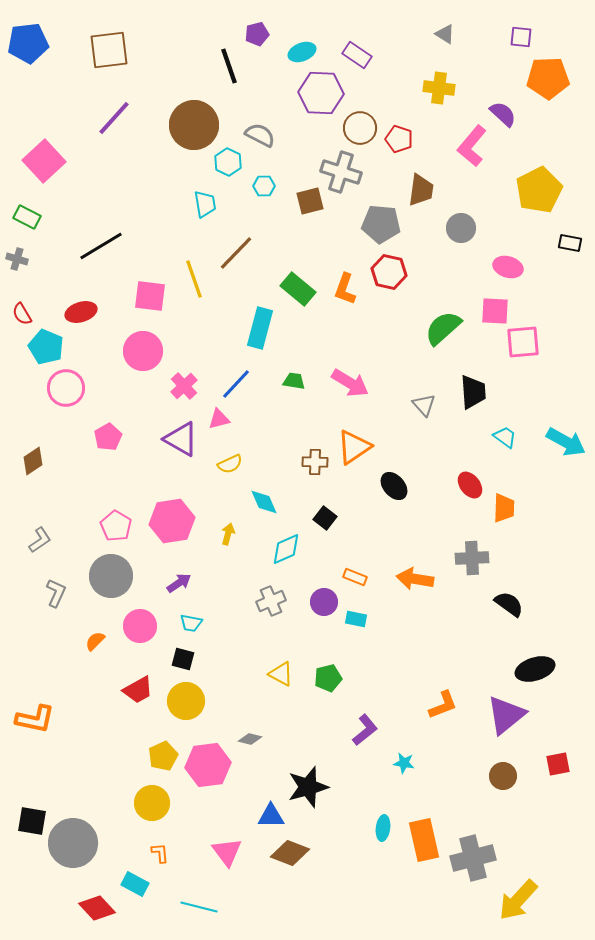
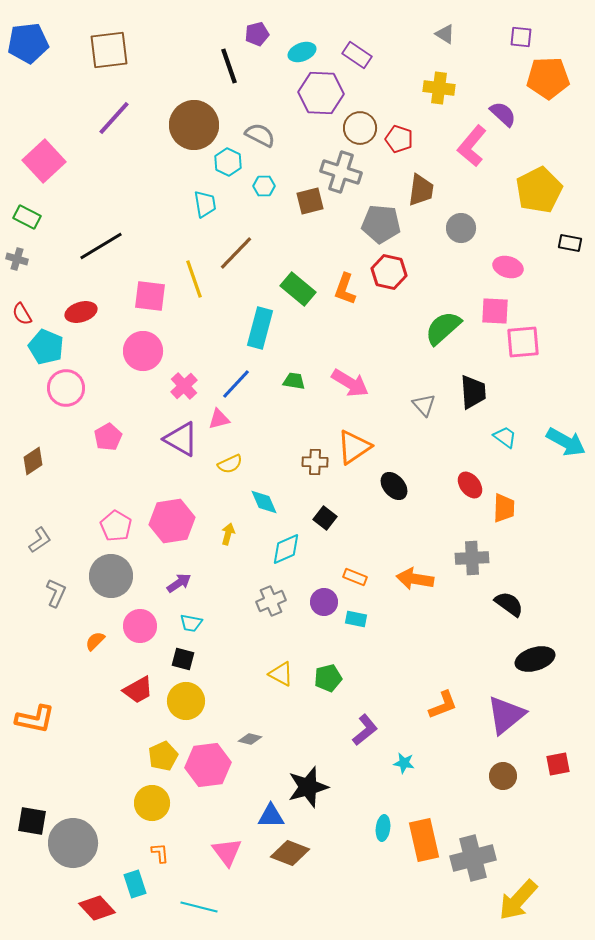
black ellipse at (535, 669): moved 10 px up
cyan rectangle at (135, 884): rotated 44 degrees clockwise
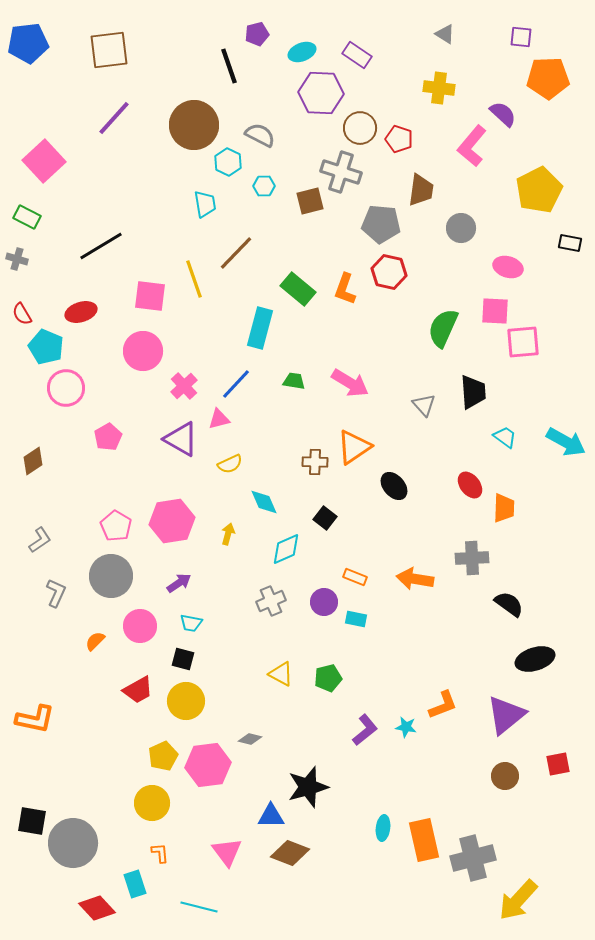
green semicircle at (443, 328): rotated 24 degrees counterclockwise
cyan star at (404, 763): moved 2 px right, 36 px up
brown circle at (503, 776): moved 2 px right
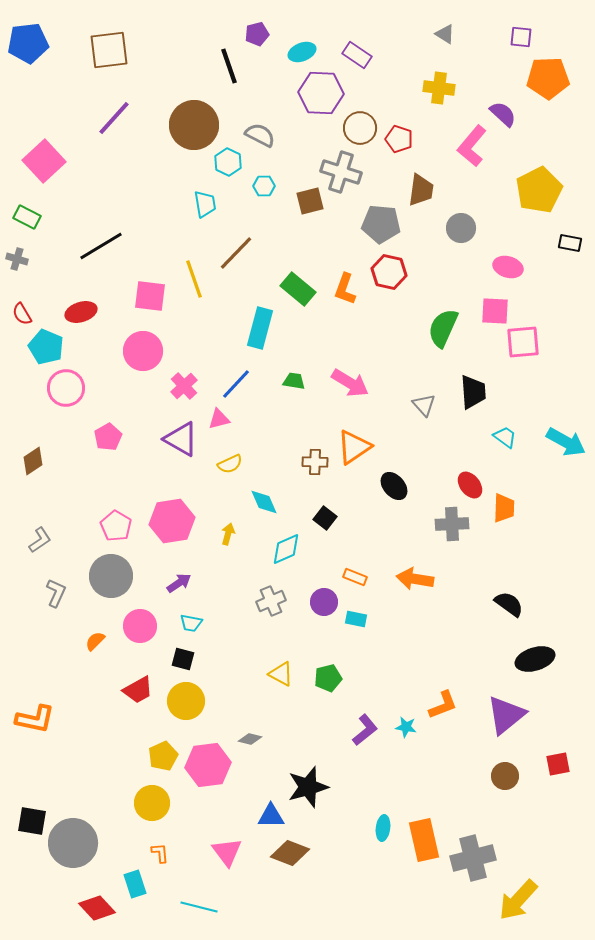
gray cross at (472, 558): moved 20 px left, 34 px up
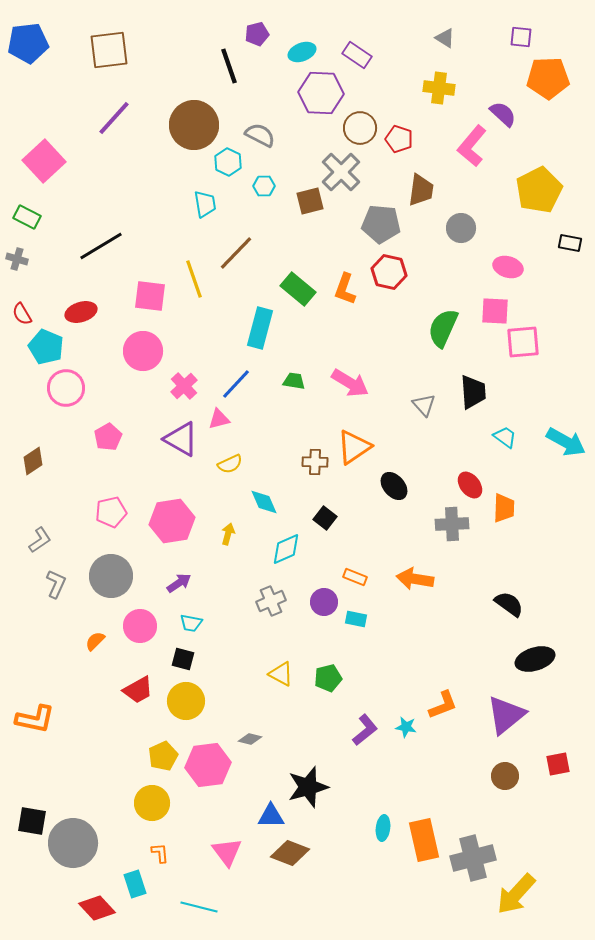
gray triangle at (445, 34): moved 4 px down
gray cross at (341, 172): rotated 27 degrees clockwise
pink pentagon at (116, 526): moved 5 px left, 14 px up; rotated 28 degrees clockwise
gray L-shape at (56, 593): moved 9 px up
yellow arrow at (518, 900): moved 2 px left, 6 px up
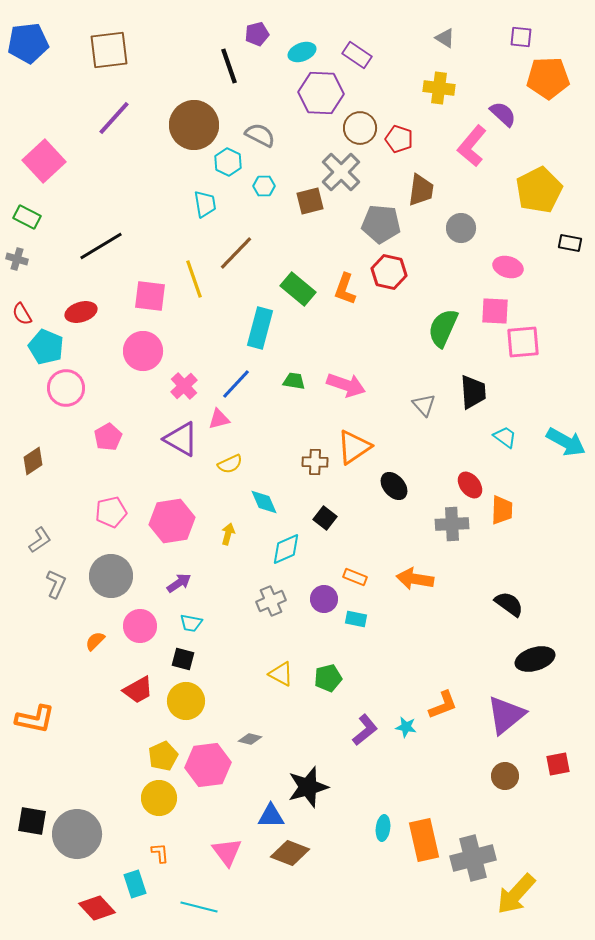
pink arrow at (350, 383): moved 4 px left, 2 px down; rotated 12 degrees counterclockwise
orange trapezoid at (504, 508): moved 2 px left, 2 px down
purple circle at (324, 602): moved 3 px up
yellow circle at (152, 803): moved 7 px right, 5 px up
gray circle at (73, 843): moved 4 px right, 9 px up
